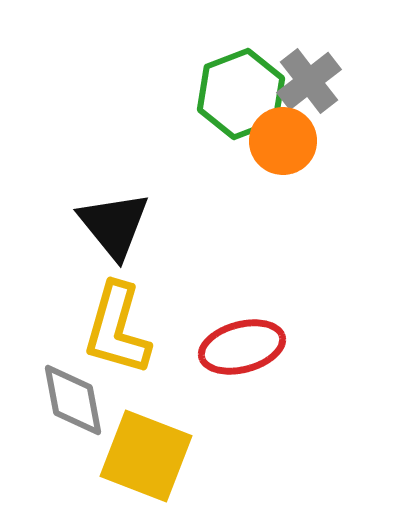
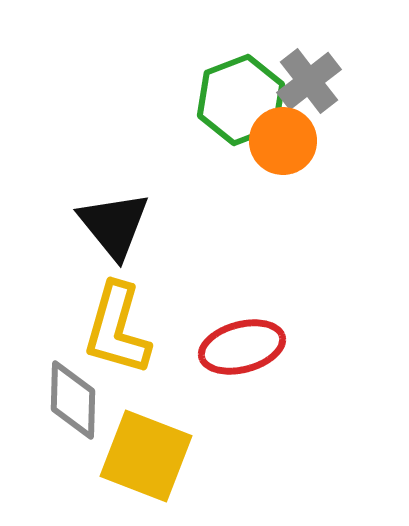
green hexagon: moved 6 px down
gray diamond: rotated 12 degrees clockwise
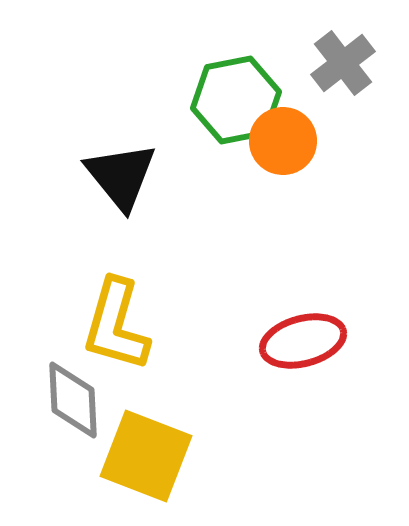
gray cross: moved 34 px right, 18 px up
green hexagon: moved 5 px left; rotated 10 degrees clockwise
black triangle: moved 7 px right, 49 px up
yellow L-shape: moved 1 px left, 4 px up
red ellipse: moved 61 px right, 6 px up
gray diamond: rotated 4 degrees counterclockwise
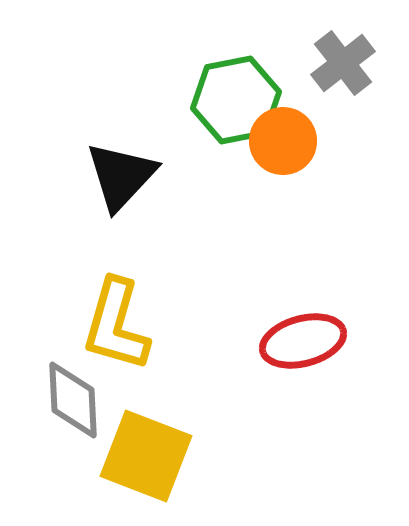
black triangle: rotated 22 degrees clockwise
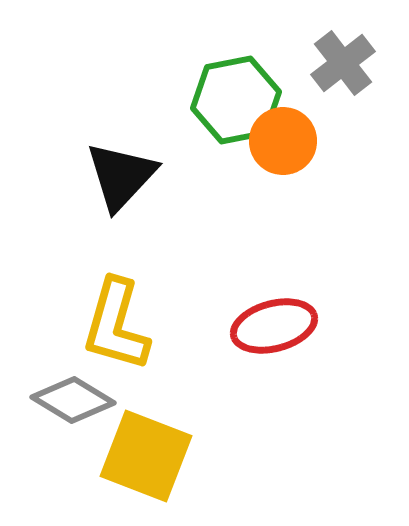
red ellipse: moved 29 px left, 15 px up
gray diamond: rotated 56 degrees counterclockwise
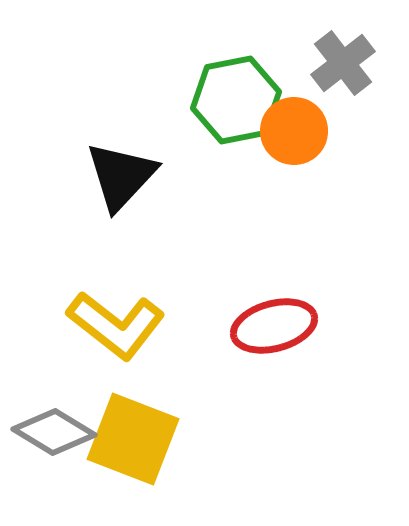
orange circle: moved 11 px right, 10 px up
yellow L-shape: rotated 68 degrees counterclockwise
gray diamond: moved 19 px left, 32 px down
yellow square: moved 13 px left, 17 px up
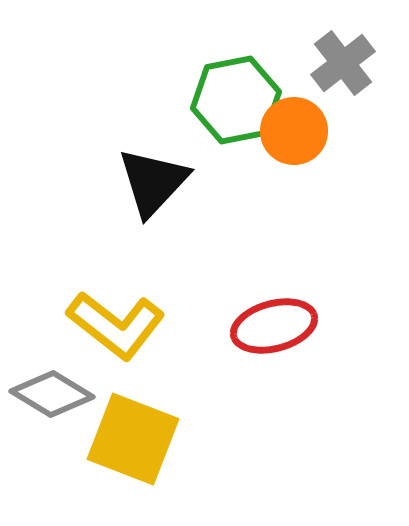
black triangle: moved 32 px right, 6 px down
gray diamond: moved 2 px left, 38 px up
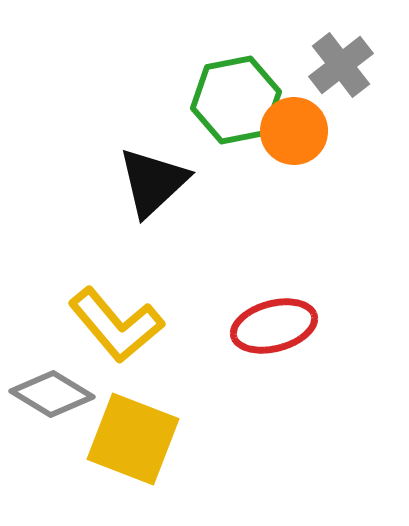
gray cross: moved 2 px left, 2 px down
black triangle: rotated 4 degrees clockwise
yellow L-shape: rotated 12 degrees clockwise
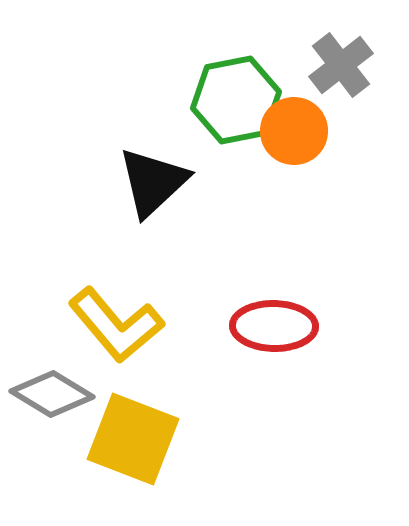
red ellipse: rotated 16 degrees clockwise
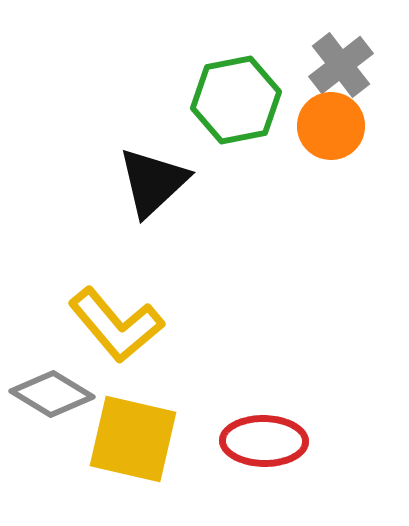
orange circle: moved 37 px right, 5 px up
red ellipse: moved 10 px left, 115 px down
yellow square: rotated 8 degrees counterclockwise
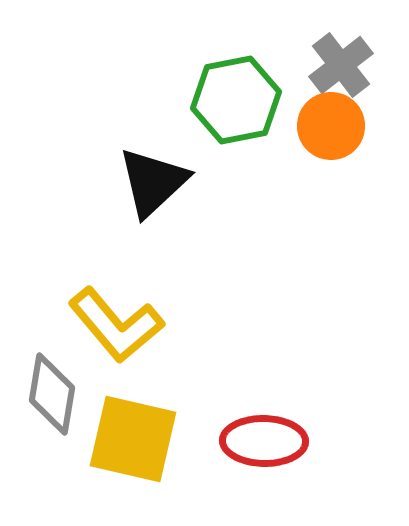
gray diamond: rotated 68 degrees clockwise
